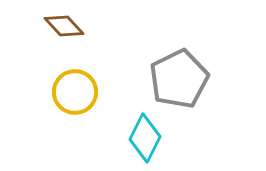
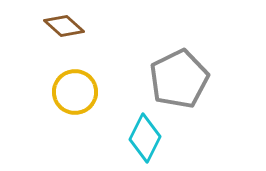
brown diamond: rotated 6 degrees counterclockwise
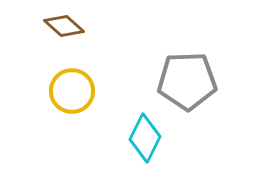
gray pentagon: moved 8 px right, 2 px down; rotated 24 degrees clockwise
yellow circle: moved 3 px left, 1 px up
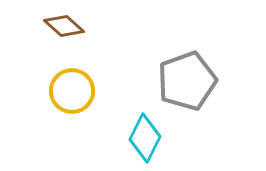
gray pentagon: rotated 18 degrees counterclockwise
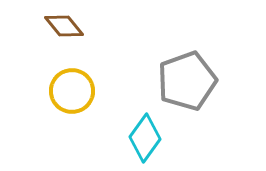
brown diamond: rotated 9 degrees clockwise
cyan diamond: rotated 9 degrees clockwise
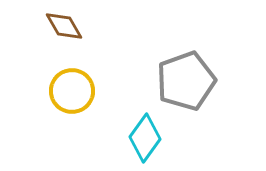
brown diamond: rotated 9 degrees clockwise
gray pentagon: moved 1 px left
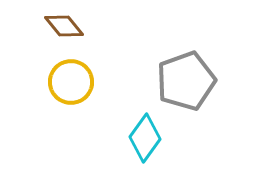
brown diamond: rotated 9 degrees counterclockwise
yellow circle: moved 1 px left, 9 px up
